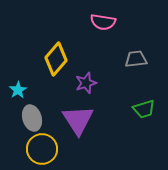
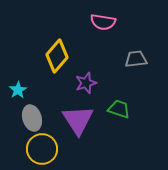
yellow diamond: moved 1 px right, 3 px up
green trapezoid: moved 25 px left; rotated 145 degrees counterclockwise
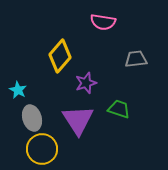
yellow diamond: moved 3 px right
cyan star: rotated 12 degrees counterclockwise
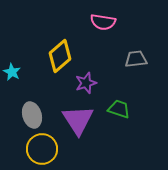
yellow diamond: rotated 8 degrees clockwise
cyan star: moved 6 px left, 18 px up
gray ellipse: moved 3 px up
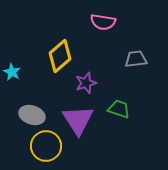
gray ellipse: rotated 55 degrees counterclockwise
yellow circle: moved 4 px right, 3 px up
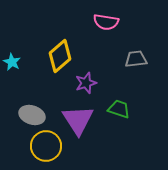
pink semicircle: moved 3 px right
cyan star: moved 10 px up
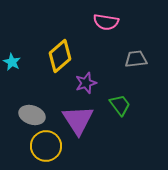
green trapezoid: moved 1 px right, 4 px up; rotated 35 degrees clockwise
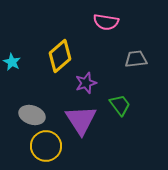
purple triangle: moved 3 px right
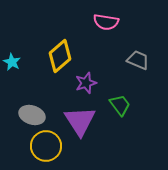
gray trapezoid: moved 2 px right, 1 px down; rotated 30 degrees clockwise
purple triangle: moved 1 px left, 1 px down
